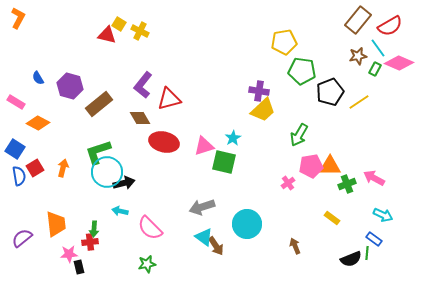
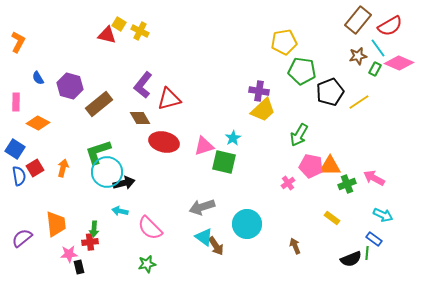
orange L-shape at (18, 18): moved 24 px down
pink rectangle at (16, 102): rotated 60 degrees clockwise
pink pentagon at (311, 166): rotated 20 degrees clockwise
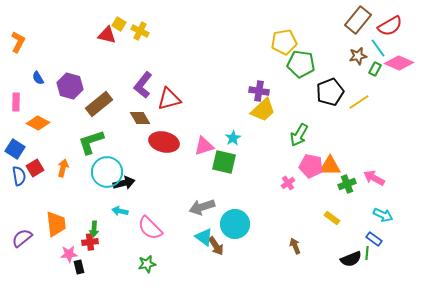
green pentagon at (302, 71): moved 1 px left, 7 px up
green L-shape at (98, 152): moved 7 px left, 10 px up
cyan circle at (247, 224): moved 12 px left
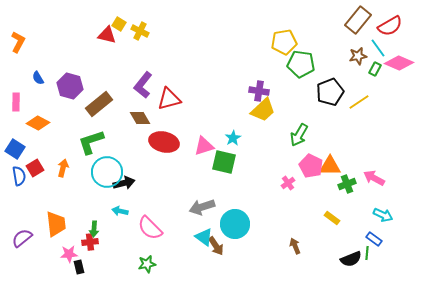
pink pentagon at (311, 166): rotated 15 degrees clockwise
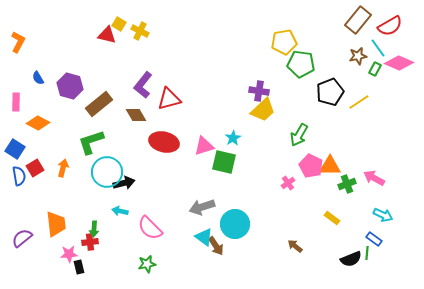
brown diamond at (140, 118): moved 4 px left, 3 px up
brown arrow at (295, 246): rotated 28 degrees counterclockwise
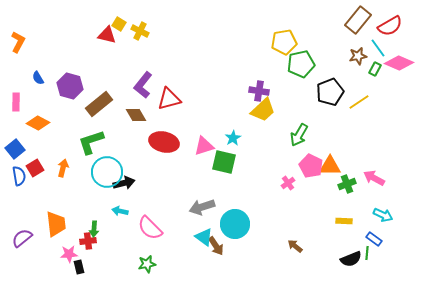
green pentagon at (301, 64): rotated 20 degrees counterclockwise
blue square at (15, 149): rotated 18 degrees clockwise
yellow rectangle at (332, 218): moved 12 px right, 3 px down; rotated 35 degrees counterclockwise
red cross at (90, 242): moved 2 px left, 1 px up
